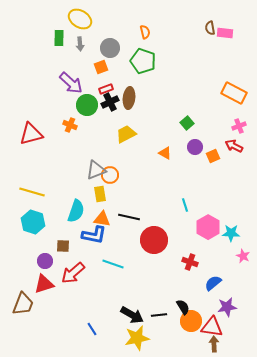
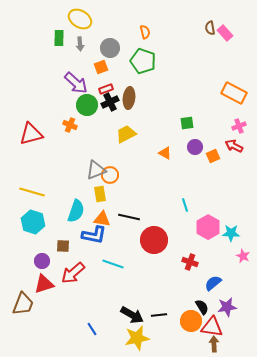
pink rectangle at (225, 33): rotated 42 degrees clockwise
purple arrow at (71, 83): moved 5 px right
green square at (187, 123): rotated 32 degrees clockwise
purple circle at (45, 261): moved 3 px left
black semicircle at (183, 307): moved 19 px right
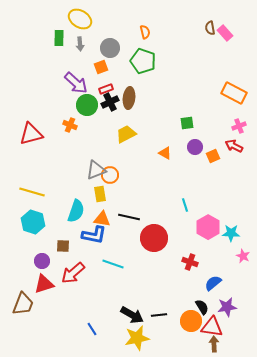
red circle at (154, 240): moved 2 px up
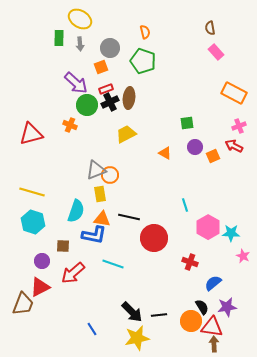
pink rectangle at (225, 33): moved 9 px left, 19 px down
red triangle at (44, 284): moved 4 px left, 3 px down; rotated 10 degrees counterclockwise
black arrow at (132, 315): moved 3 px up; rotated 15 degrees clockwise
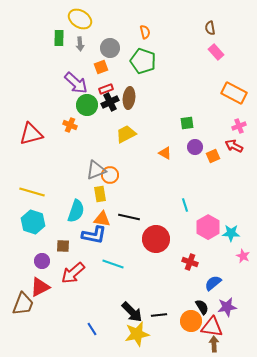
red circle at (154, 238): moved 2 px right, 1 px down
yellow star at (137, 338): moved 4 px up
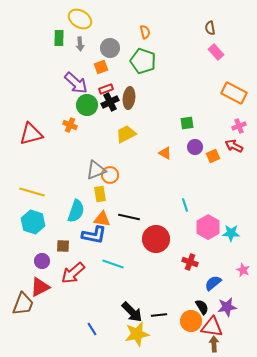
pink star at (243, 256): moved 14 px down
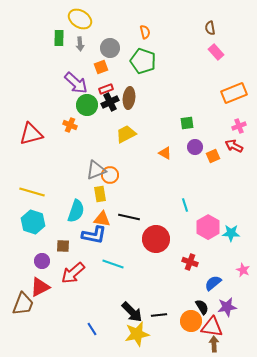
orange rectangle at (234, 93): rotated 50 degrees counterclockwise
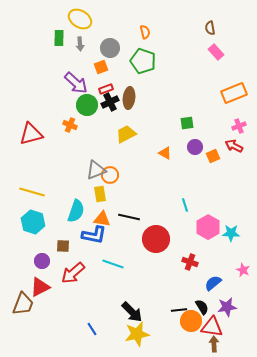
black line at (159, 315): moved 20 px right, 5 px up
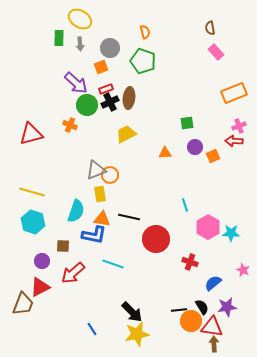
red arrow at (234, 146): moved 5 px up; rotated 24 degrees counterclockwise
orange triangle at (165, 153): rotated 32 degrees counterclockwise
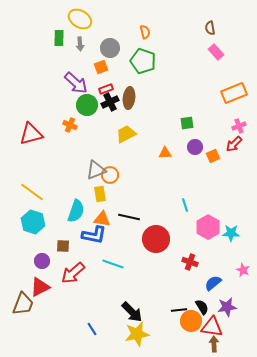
red arrow at (234, 141): moved 3 px down; rotated 48 degrees counterclockwise
yellow line at (32, 192): rotated 20 degrees clockwise
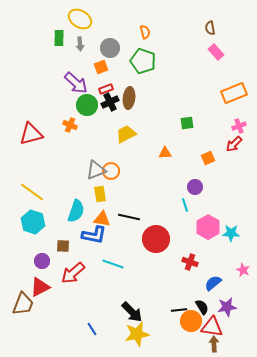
purple circle at (195, 147): moved 40 px down
orange square at (213, 156): moved 5 px left, 2 px down
orange circle at (110, 175): moved 1 px right, 4 px up
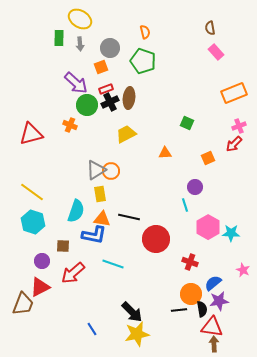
green square at (187, 123): rotated 32 degrees clockwise
gray triangle at (96, 170): rotated 10 degrees counterclockwise
black semicircle at (202, 307): moved 2 px down; rotated 21 degrees clockwise
purple star at (227, 307): moved 8 px left, 6 px up
orange circle at (191, 321): moved 27 px up
